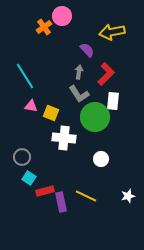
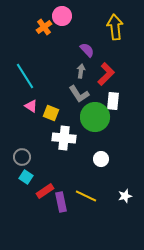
yellow arrow: moved 3 px right, 5 px up; rotated 95 degrees clockwise
gray arrow: moved 2 px right, 1 px up
pink triangle: rotated 24 degrees clockwise
cyan square: moved 3 px left, 1 px up
red rectangle: rotated 18 degrees counterclockwise
white star: moved 3 px left
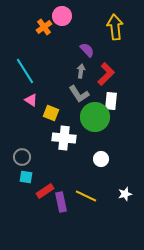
cyan line: moved 5 px up
white rectangle: moved 2 px left
pink triangle: moved 6 px up
cyan square: rotated 24 degrees counterclockwise
white star: moved 2 px up
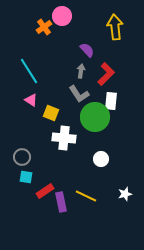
cyan line: moved 4 px right
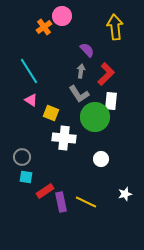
yellow line: moved 6 px down
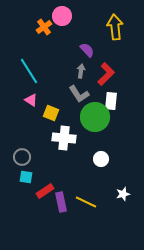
white star: moved 2 px left
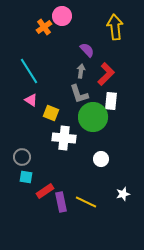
gray L-shape: rotated 15 degrees clockwise
green circle: moved 2 px left
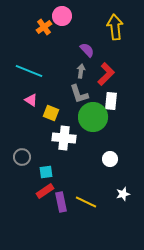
cyan line: rotated 36 degrees counterclockwise
white circle: moved 9 px right
cyan square: moved 20 px right, 5 px up; rotated 16 degrees counterclockwise
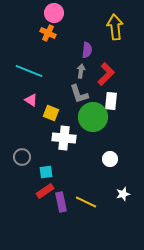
pink circle: moved 8 px left, 3 px up
orange cross: moved 4 px right, 6 px down; rotated 28 degrees counterclockwise
purple semicircle: rotated 49 degrees clockwise
